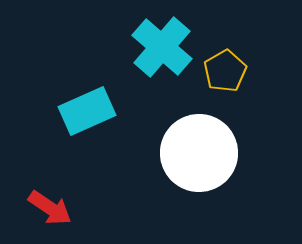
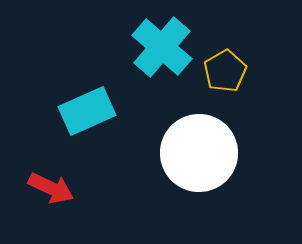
red arrow: moved 1 px right, 20 px up; rotated 9 degrees counterclockwise
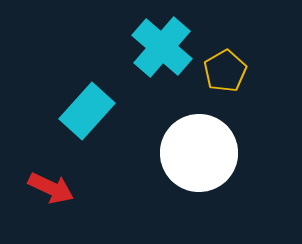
cyan rectangle: rotated 24 degrees counterclockwise
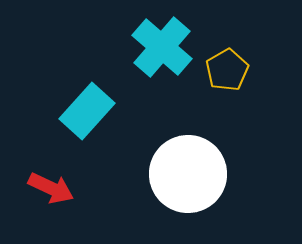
yellow pentagon: moved 2 px right, 1 px up
white circle: moved 11 px left, 21 px down
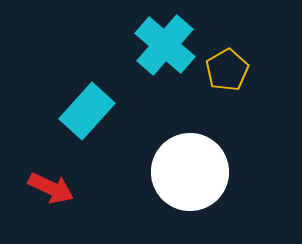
cyan cross: moved 3 px right, 2 px up
white circle: moved 2 px right, 2 px up
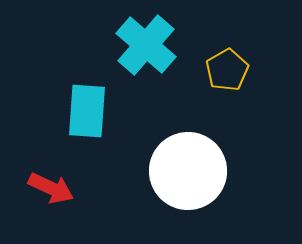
cyan cross: moved 19 px left
cyan rectangle: rotated 38 degrees counterclockwise
white circle: moved 2 px left, 1 px up
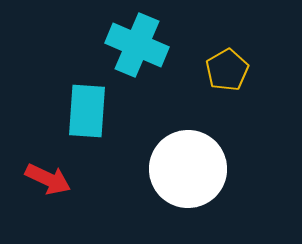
cyan cross: moved 9 px left; rotated 18 degrees counterclockwise
white circle: moved 2 px up
red arrow: moved 3 px left, 9 px up
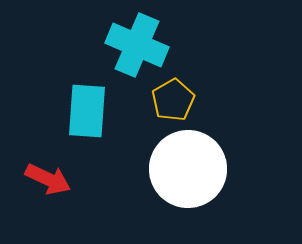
yellow pentagon: moved 54 px left, 30 px down
